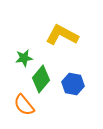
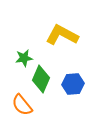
green diamond: rotated 16 degrees counterclockwise
blue hexagon: rotated 15 degrees counterclockwise
orange semicircle: moved 2 px left
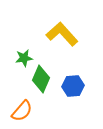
yellow L-shape: moved 1 px up; rotated 20 degrees clockwise
blue hexagon: moved 2 px down
orange semicircle: moved 6 px down; rotated 100 degrees counterclockwise
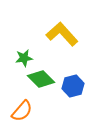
green diamond: rotated 68 degrees counterclockwise
blue hexagon: rotated 10 degrees counterclockwise
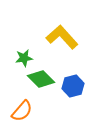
yellow L-shape: moved 3 px down
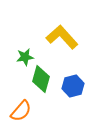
green star: moved 1 px right, 1 px up
green diamond: rotated 60 degrees clockwise
orange semicircle: moved 1 px left
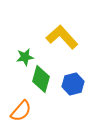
blue hexagon: moved 2 px up
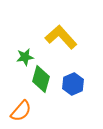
yellow L-shape: moved 1 px left
blue hexagon: rotated 10 degrees counterclockwise
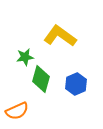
yellow L-shape: moved 1 px left, 1 px up; rotated 12 degrees counterclockwise
blue hexagon: moved 3 px right
orange semicircle: moved 4 px left; rotated 25 degrees clockwise
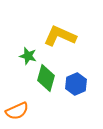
yellow L-shape: rotated 12 degrees counterclockwise
green star: moved 3 px right, 1 px up; rotated 24 degrees clockwise
green diamond: moved 5 px right, 1 px up
